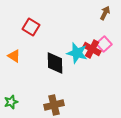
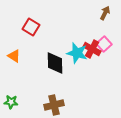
green star: rotated 24 degrees clockwise
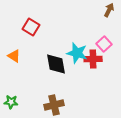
brown arrow: moved 4 px right, 3 px up
red cross: moved 1 px right, 10 px down; rotated 30 degrees counterclockwise
black diamond: moved 1 px right, 1 px down; rotated 10 degrees counterclockwise
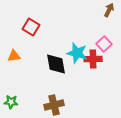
orange triangle: rotated 40 degrees counterclockwise
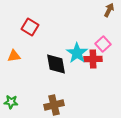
red square: moved 1 px left
pink square: moved 1 px left
cyan star: rotated 20 degrees clockwise
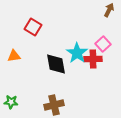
red square: moved 3 px right
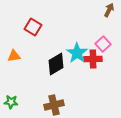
black diamond: rotated 70 degrees clockwise
